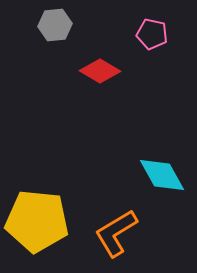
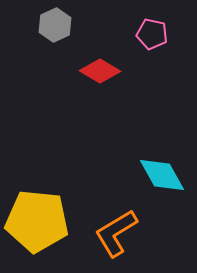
gray hexagon: rotated 20 degrees counterclockwise
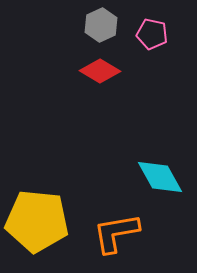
gray hexagon: moved 46 px right
cyan diamond: moved 2 px left, 2 px down
orange L-shape: rotated 21 degrees clockwise
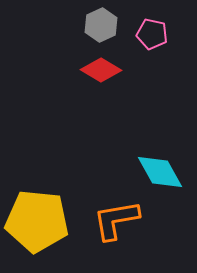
red diamond: moved 1 px right, 1 px up
cyan diamond: moved 5 px up
orange L-shape: moved 13 px up
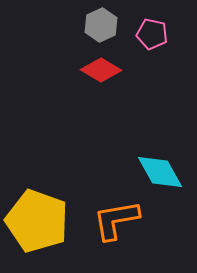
yellow pentagon: rotated 14 degrees clockwise
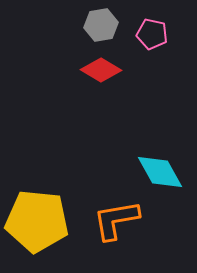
gray hexagon: rotated 16 degrees clockwise
yellow pentagon: rotated 14 degrees counterclockwise
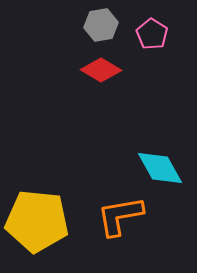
pink pentagon: rotated 20 degrees clockwise
cyan diamond: moved 4 px up
orange L-shape: moved 4 px right, 4 px up
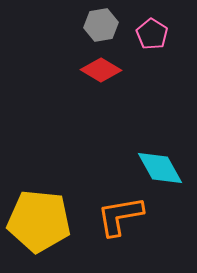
yellow pentagon: moved 2 px right
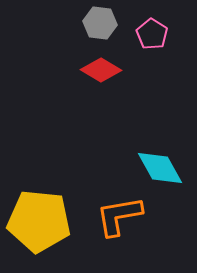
gray hexagon: moved 1 px left, 2 px up; rotated 16 degrees clockwise
orange L-shape: moved 1 px left
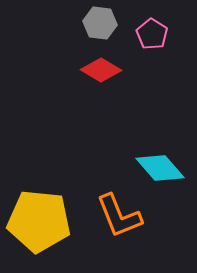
cyan diamond: rotated 12 degrees counterclockwise
orange L-shape: rotated 102 degrees counterclockwise
